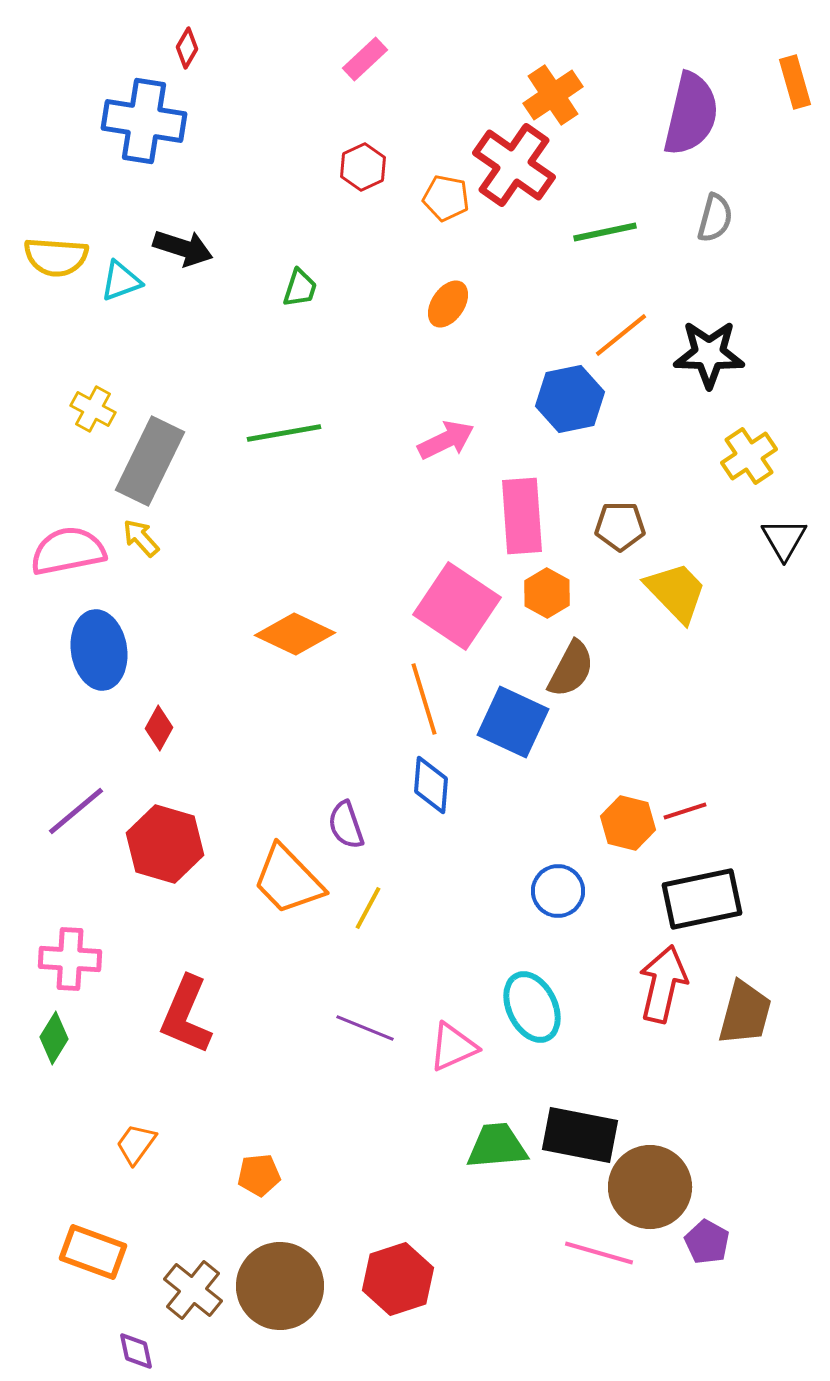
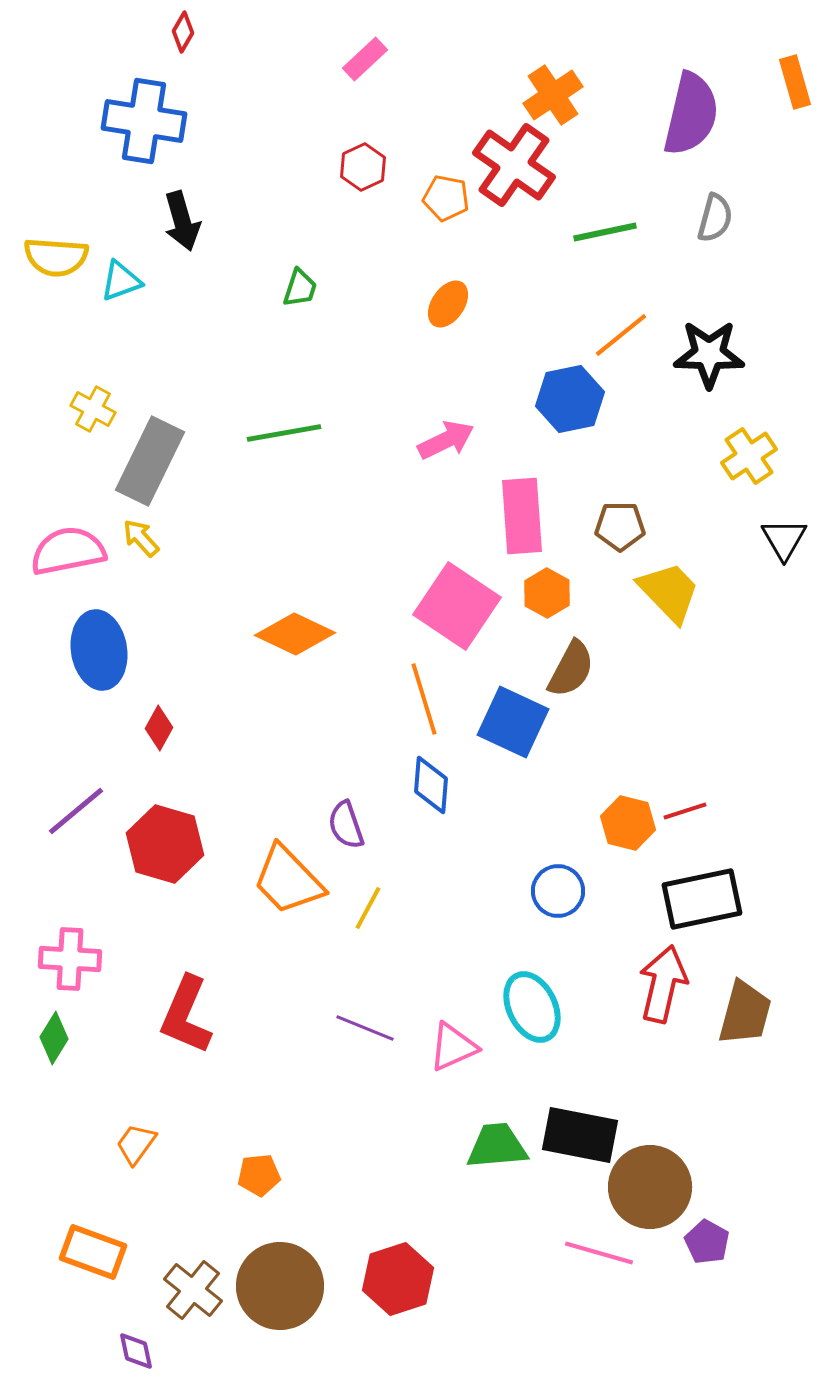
red diamond at (187, 48): moved 4 px left, 16 px up
black arrow at (183, 248): moved 1 px left, 27 px up; rotated 56 degrees clockwise
yellow trapezoid at (676, 592): moved 7 px left
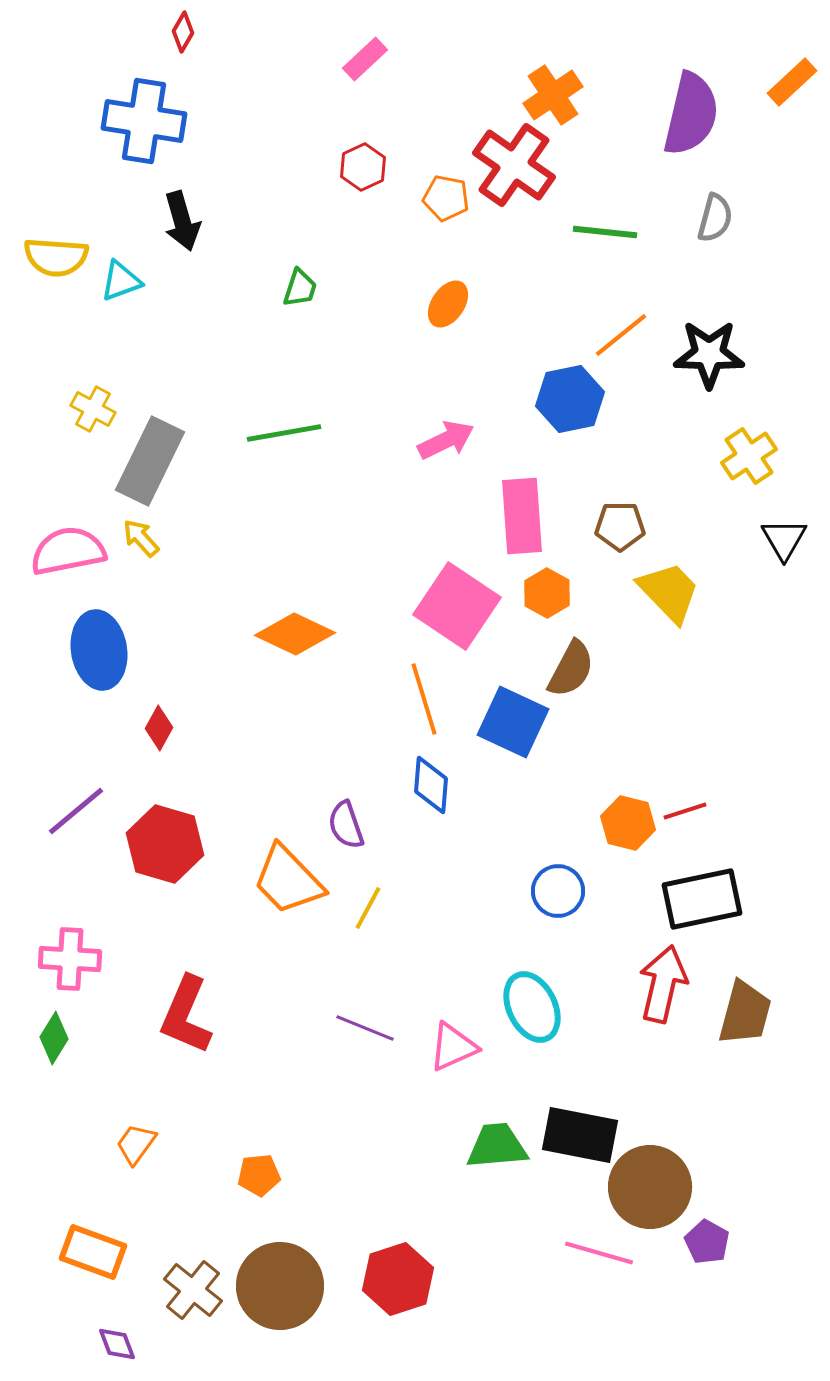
orange rectangle at (795, 82): moved 3 px left; rotated 63 degrees clockwise
green line at (605, 232): rotated 18 degrees clockwise
purple diamond at (136, 1351): moved 19 px left, 7 px up; rotated 9 degrees counterclockwise
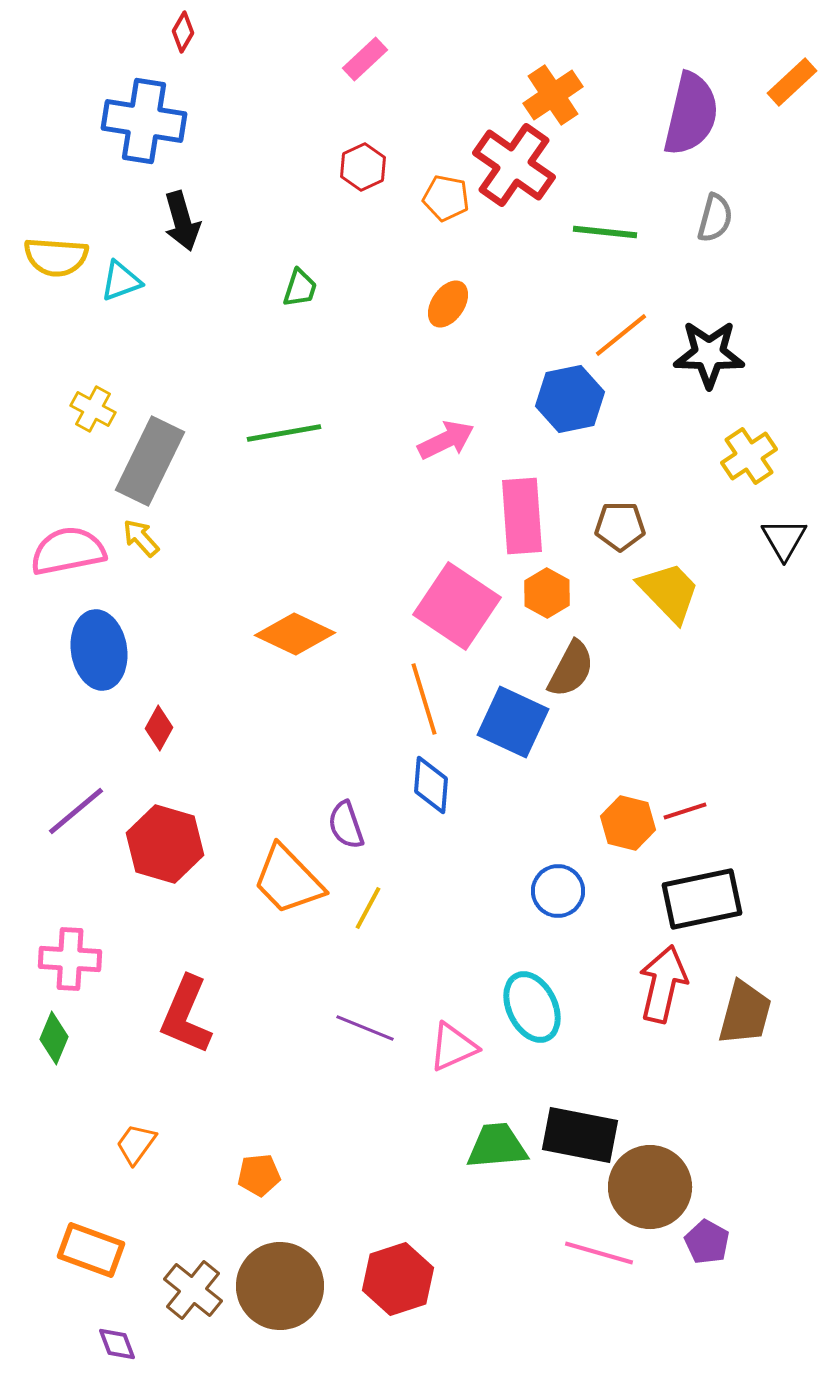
green diamond at (54, 1038): rotated 9 degrees counterclockwise
orange rectangle at (93, 1252): moved 2 px left, 2 px up
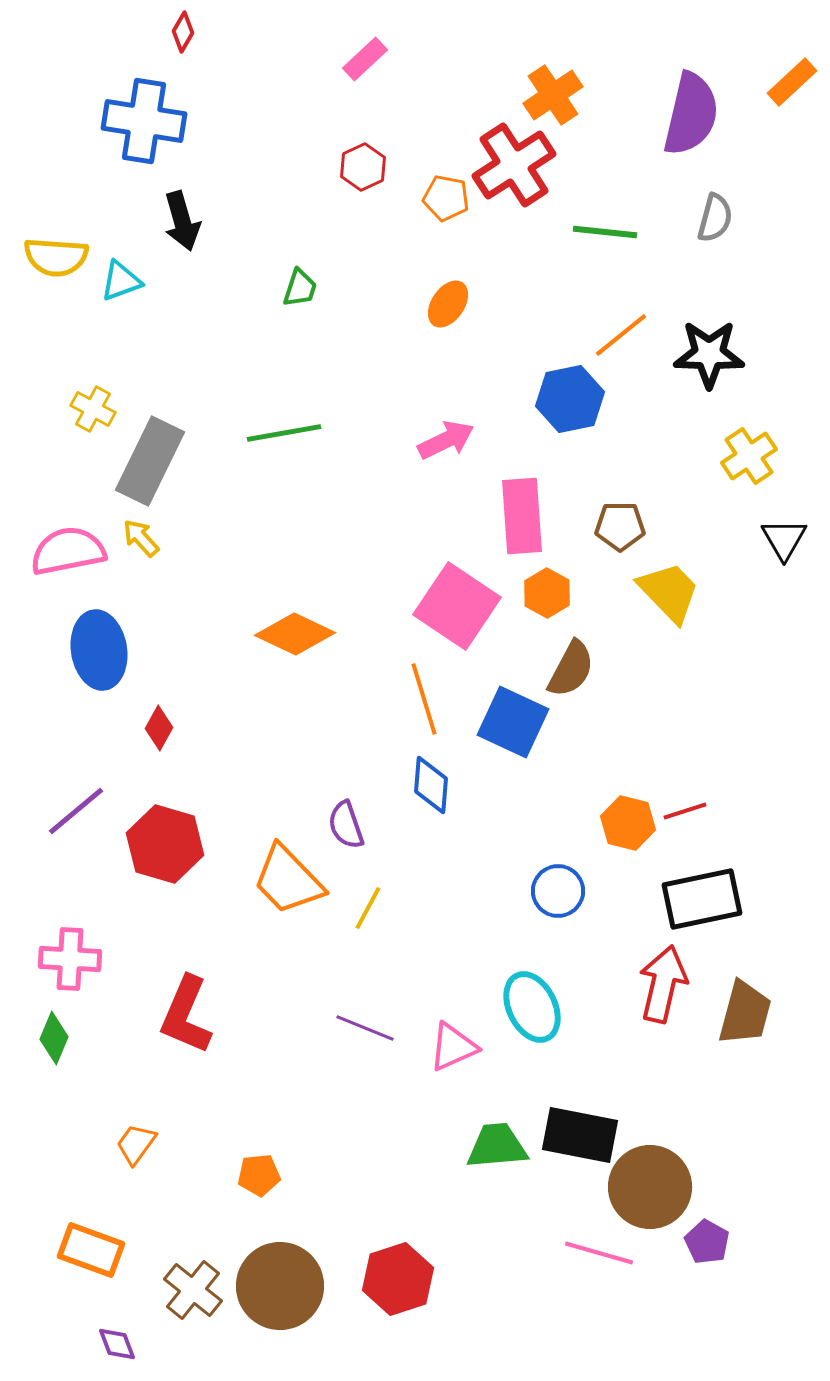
red cross at (514, 165): rotated 22 degrees clockwise
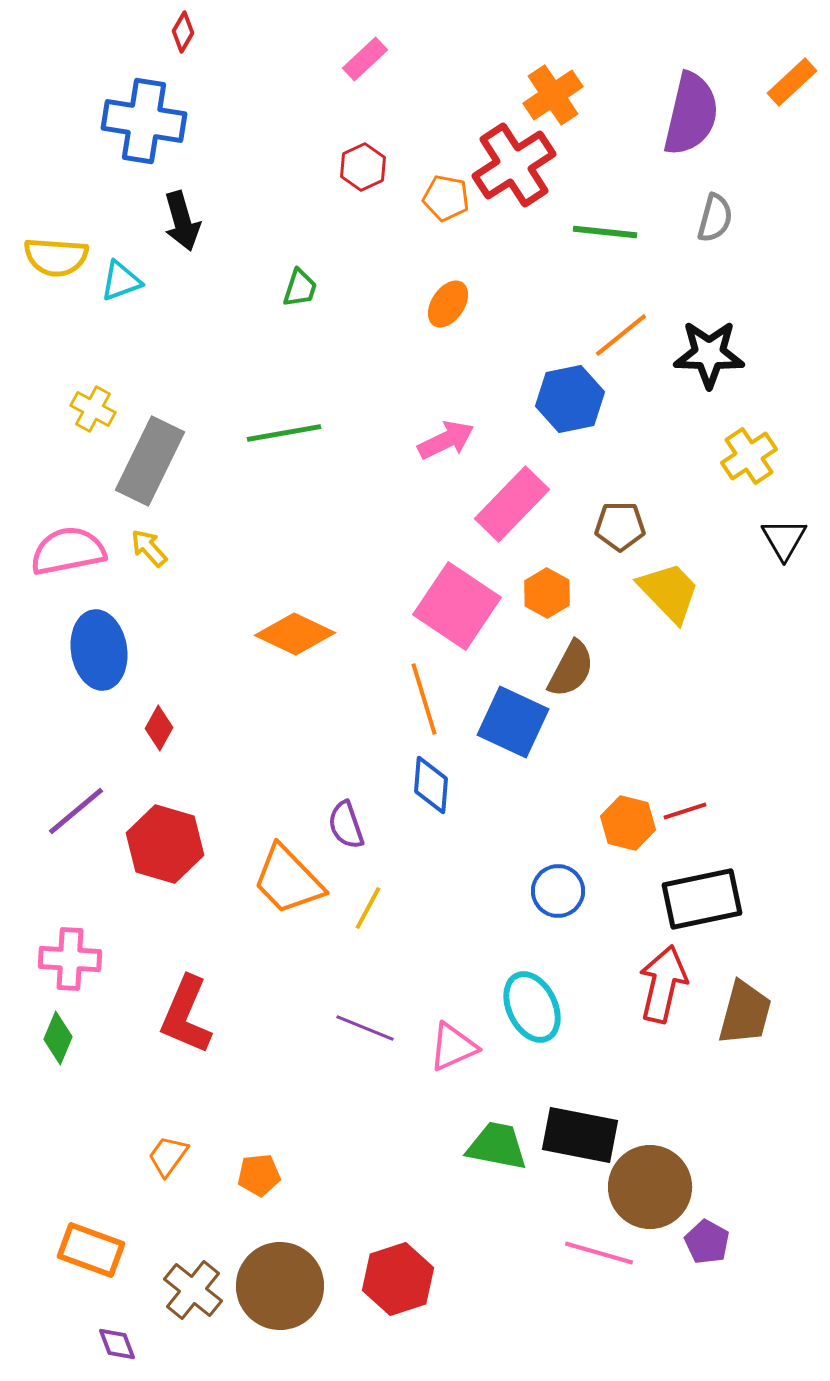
pink rectangle at (522, 516): moved 10 px left, 12 px up; rotated 48 degrees clockwise
yellow arrow at (141, 538): moved 8 px right, 10 px down
green diamond at (54, 1038): moved 4 px right
orange trapezoid at (136, 1144): moved 32 px right, 12 px down
green trapezoid at (497, 1146): rotated 16 degrees clockwise
